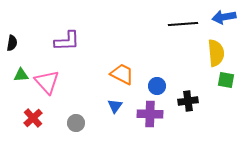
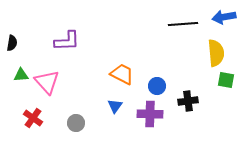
red cross: rotated 12 degrees counterclockwise
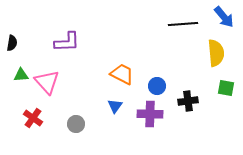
blue arrow: rotated 120 degrees counterclockwise
purple L-shape: moved 1 px down
green square: moved 8 px down
gray circle: moved 1 px down
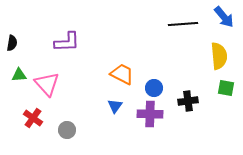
yellow semicircle: moved 3 px right, 3 px down
green triangle: moved 2 px left
pink triangle: moved 2 px down
blue circle: moved 3 px left, 2 px down
gray circle: moved 9 px left, 6 px down
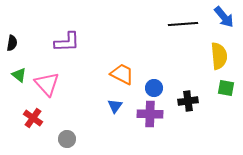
green triangle: rotated 42 degrees clockwise
gray circle: moved 9 px down
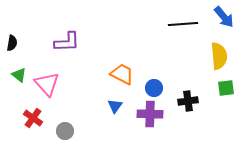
green square: rotated 18 degrees counterclockwise
gray circle: moved 2 px left, 8 px up
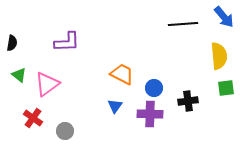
pink triangle: rotated 36 degrees clockwise
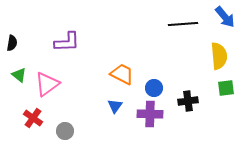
blue arrow: moved 1 px right
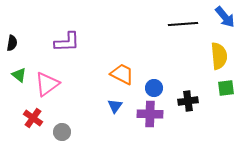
gray circle: moved 3 px left, 1 px down
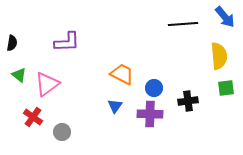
red cross: moved 1 px up
